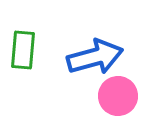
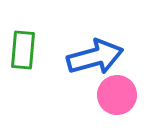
pink circle: moved 1 px left, 1 px up
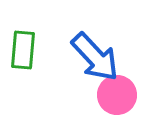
blue arrow: rotated 62 degrees clockwise
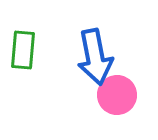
blue arrow: rotated 32 degrees clockwise
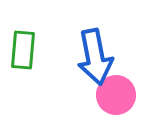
pink circle: moved 1 px left
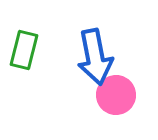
green rectangle: moved 1 px right; rotated 9 degrees clockwise
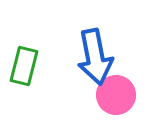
green rectangle: moved 16 px down
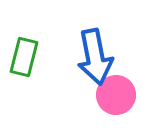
green rectangle: moved 9 px up
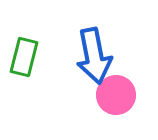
blue arrow: moved 1 px left, 1 px up
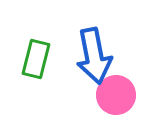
green rectangle: moved 12 px right, 2 px down
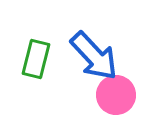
blue arrow: rotated 32 degrees counterclockwise
